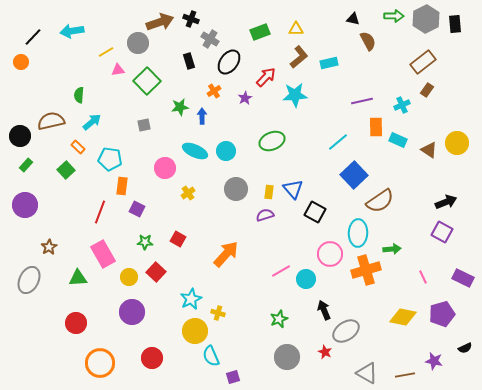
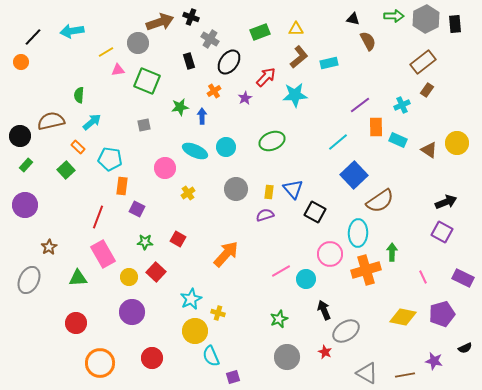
black cross at (191, 19): moved 2 px up
green square at (147, 81): rotated 24 degrees counterclockwise
purple line at (362, 101): moved 2 px left, 4 px down; rotated 25 degrees counterclockwise
cyan circle at (226, 151): moved 4 px up
red line at (100, 212): moved 2 px left, 5 px down
green arrow at (392, 249): moved 3 px down; rotated 84 degrees counterclockwise
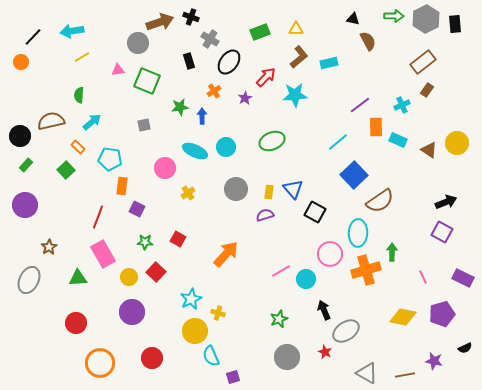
yellow line at (106, 52): moved 24 px left, 5 px down
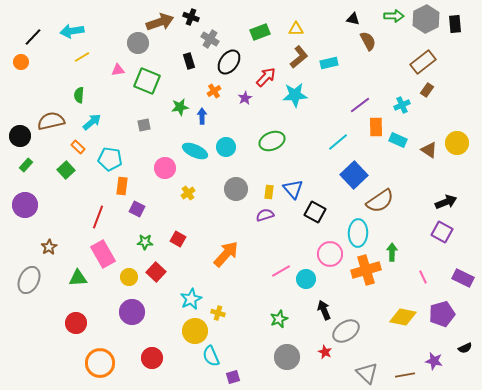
gray triangle at (367, 373): rotated 15 degrees clockwise
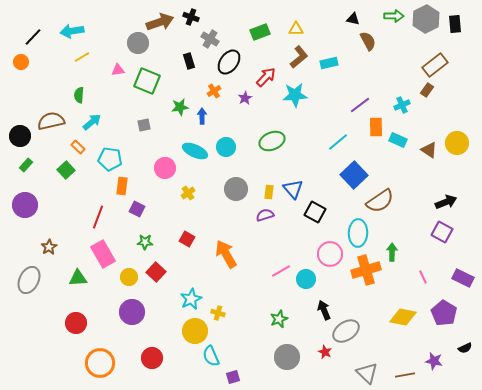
brown rectangle at (423, 62): moved 12 px right, 3 px down
red square at (178, 239): moved 9 px right
orange arrow at (226, 254): rotated 72 degrees counterclockwise
purple pentagon at (442, 314): moved 2 px right, 1 px up; rotated 25 degrees counterclockwise
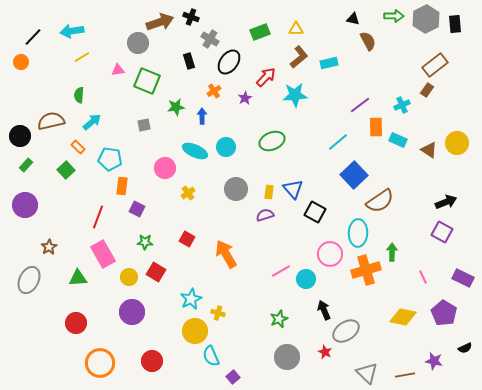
green star at (180, 107): moved 4 px left
red square at (156, 272): rotated 12 degrees counterclockwise
red circle at (152, 358): moved 3 px down
purple square at (233, 377): rotated 24 degrees counterclockwise
